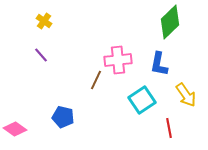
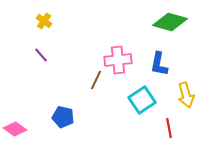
green diamond: rotated 60 degrees clockwise
yellow arrow: rotated 20 degrees clockwise
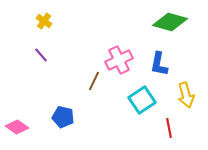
pink cross: moved 1 px right; rotated 20 degrees counterclockwise
brown line: moved 2 px left, 1 px down
pink diamond: moved 2 px right, 2 px up
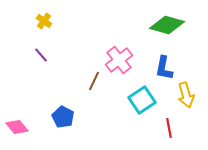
green diamond: moved 3 px left, 3 px down
pink cross: rotated 12 degrees counterclockwise
blue L-shape: moved 5 px right, 4 px down
blue pentagon: rotated 15 degrees clockwise
pink diamond: rotated 15 degrees clockwise
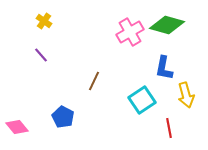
pink cross: moved 11 px right, 28 px up; rotated 8 degrees clockwise
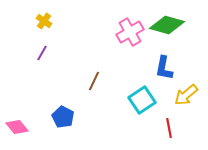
purple line: moved 1 px right, 2 px up; rotated 70 degrees clockwise
yellow arrow: rotated 65 degrees clockwise
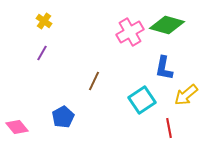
blue pentagon: rotated 15 degrees clockwise
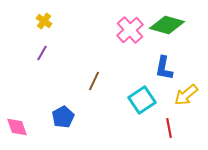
pink cross: moved 2 px up; rotated 12 degrees counterclockwise
pink diamond: rotated 20 degrees clockwise
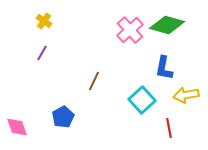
yellow arrow: rotated 30 degrees clockwise
cyan square: rotated 8 degrees counterclockwise
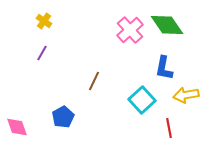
green diamond: rotated 40 degrees clockwise
